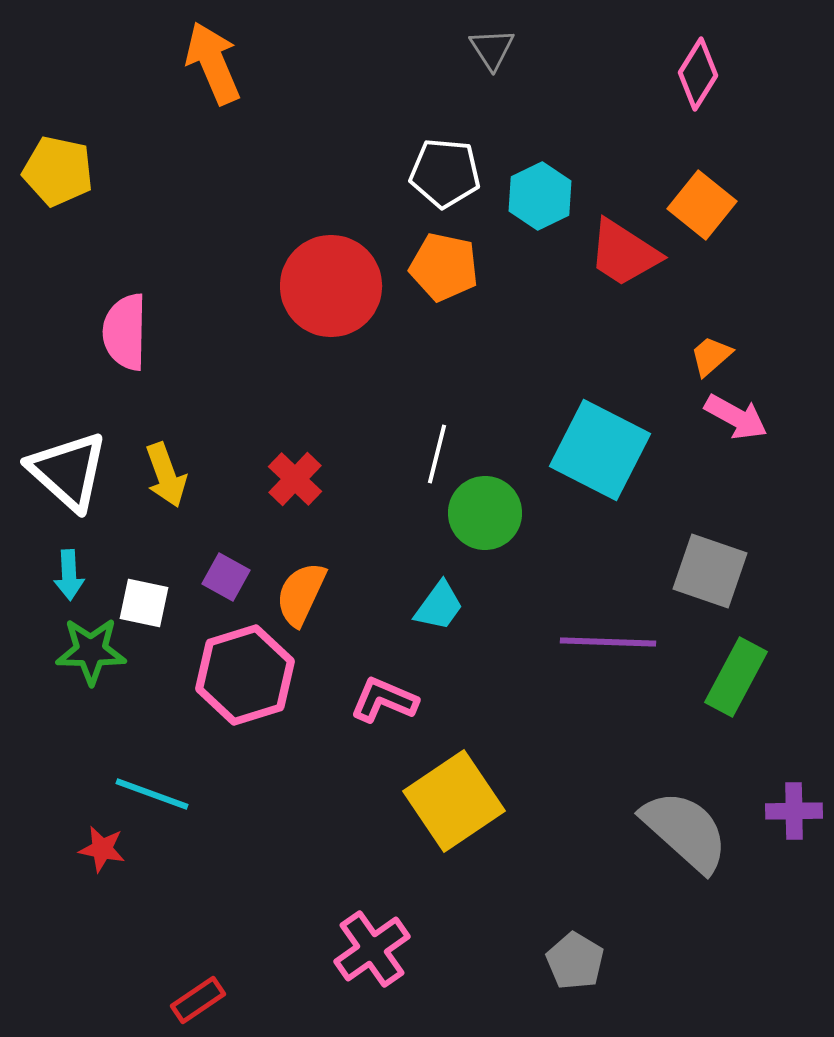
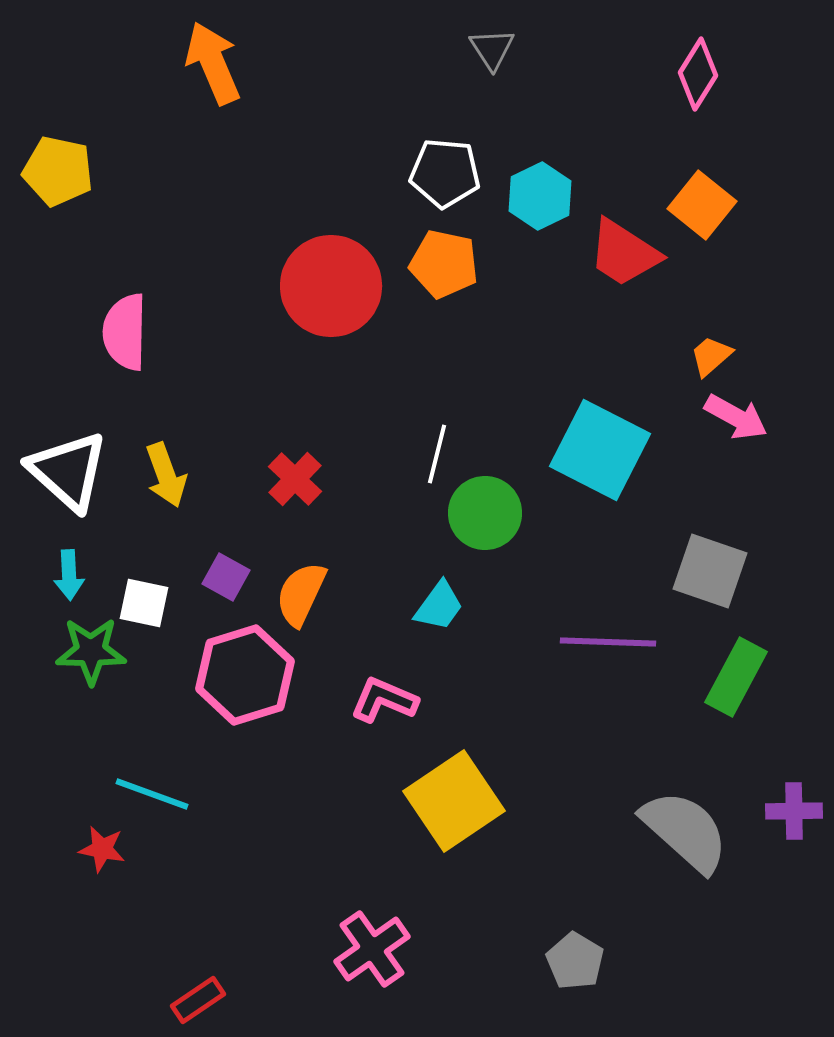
orange pentagon: moved 3 px up
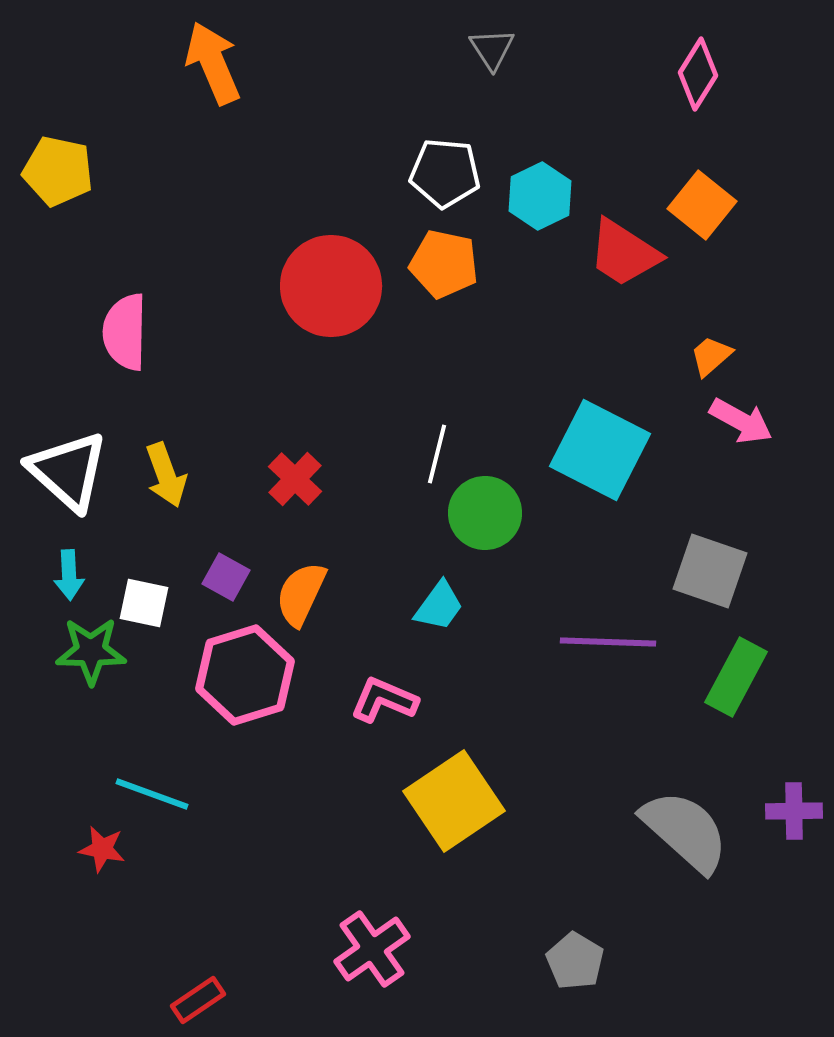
pink arrow: moved 5 px right, 4 px down
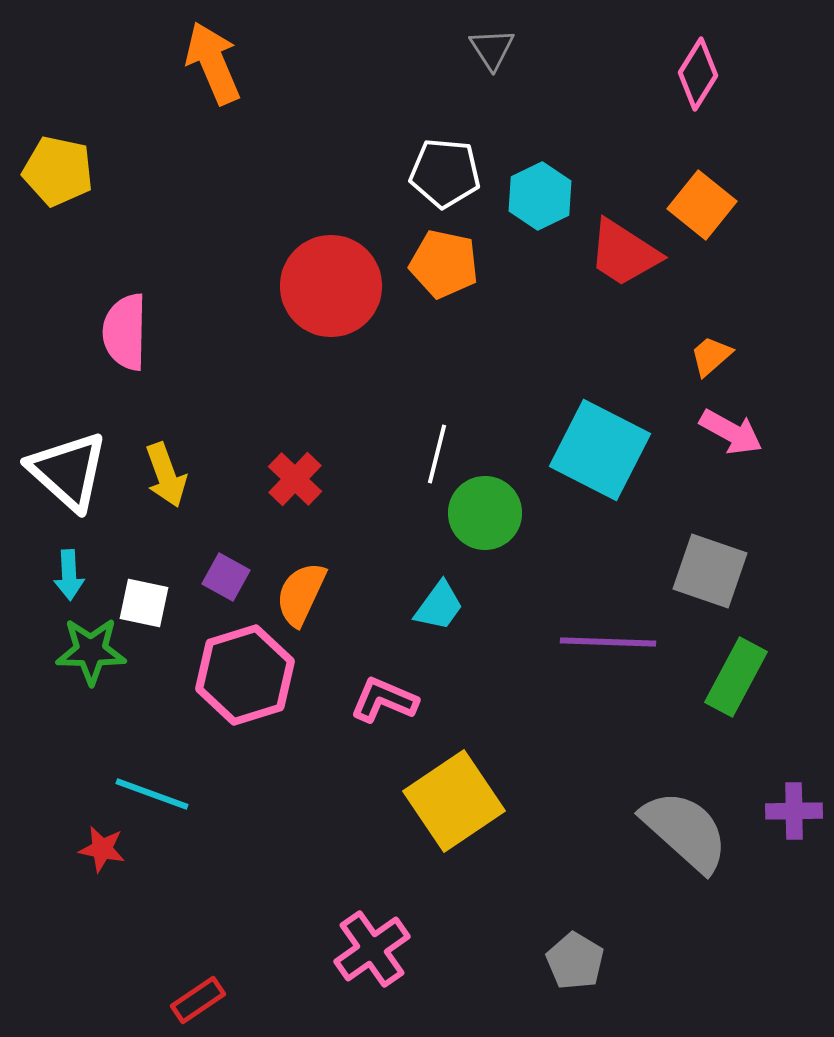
pink arrow: moved 10 px left, 11 px down
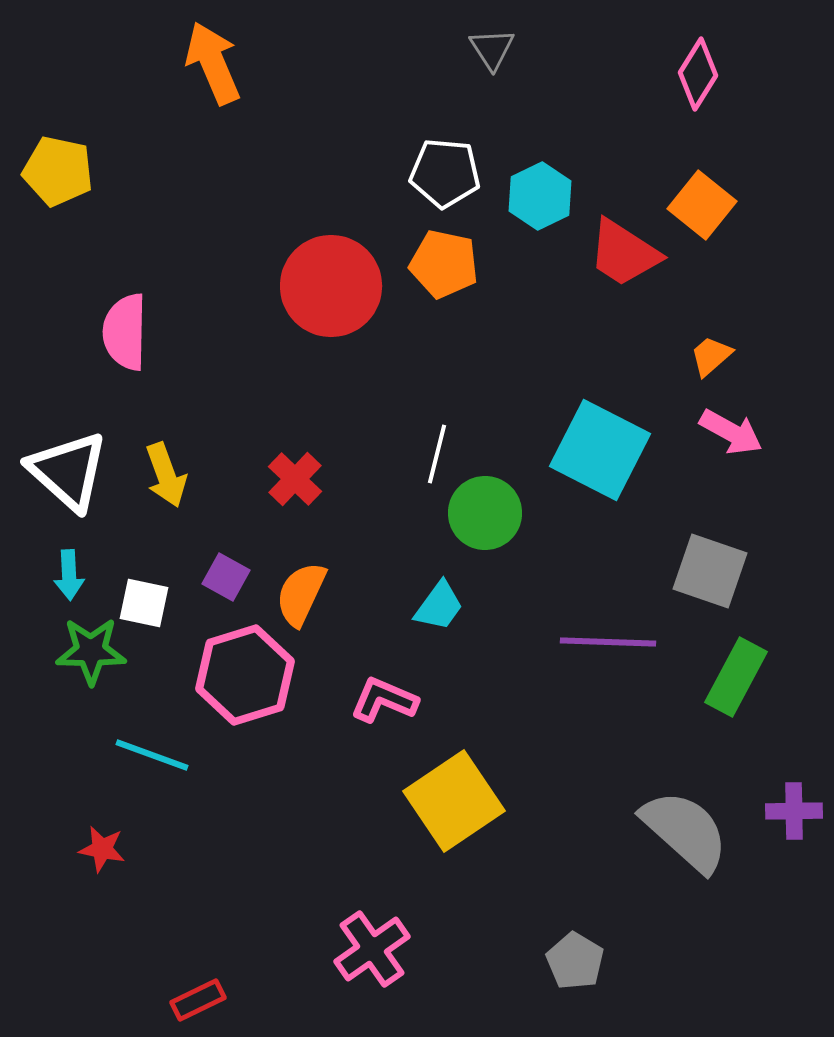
cyan line: moved 39 px up
red rectangle: rotated 8 degrees clockwise
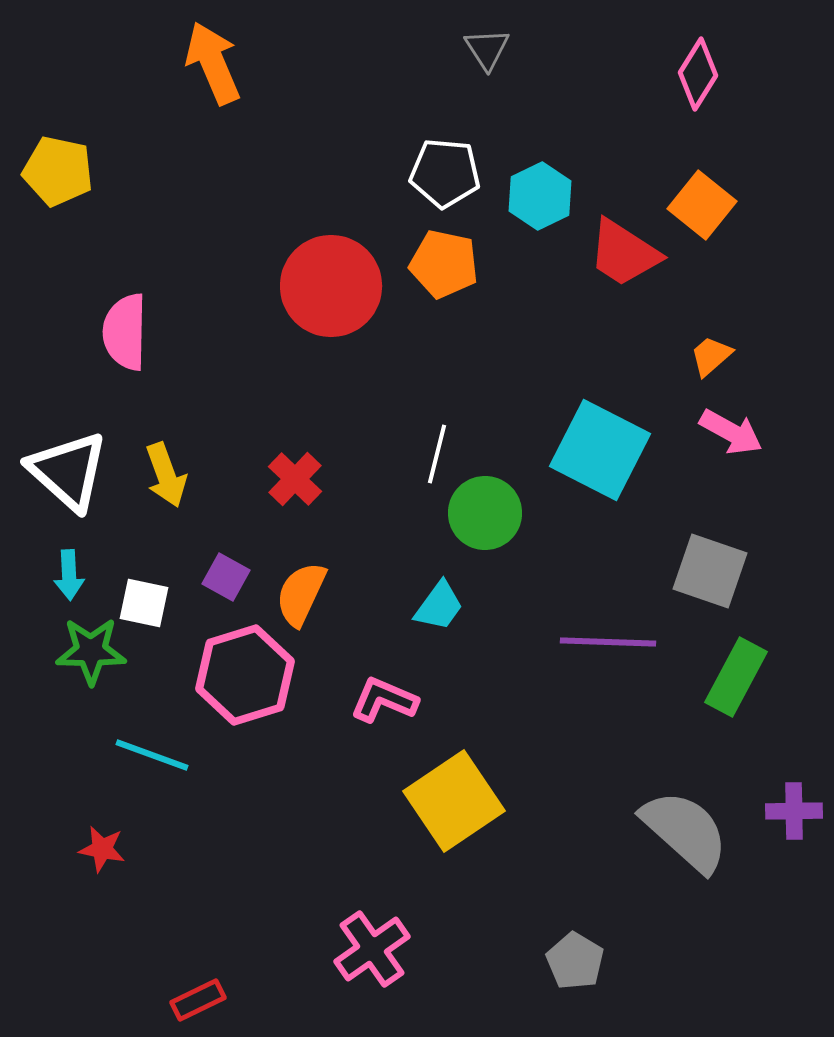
gray triangle: moved 5 px left
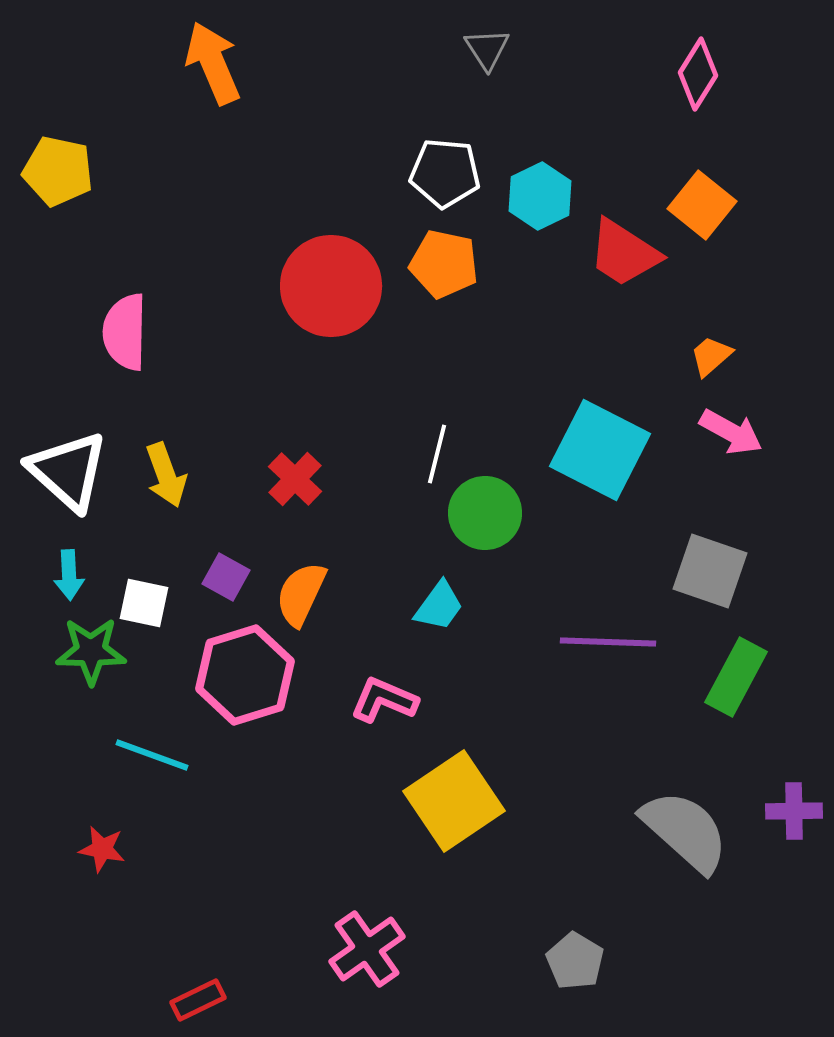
pink cross: moved 5 px left
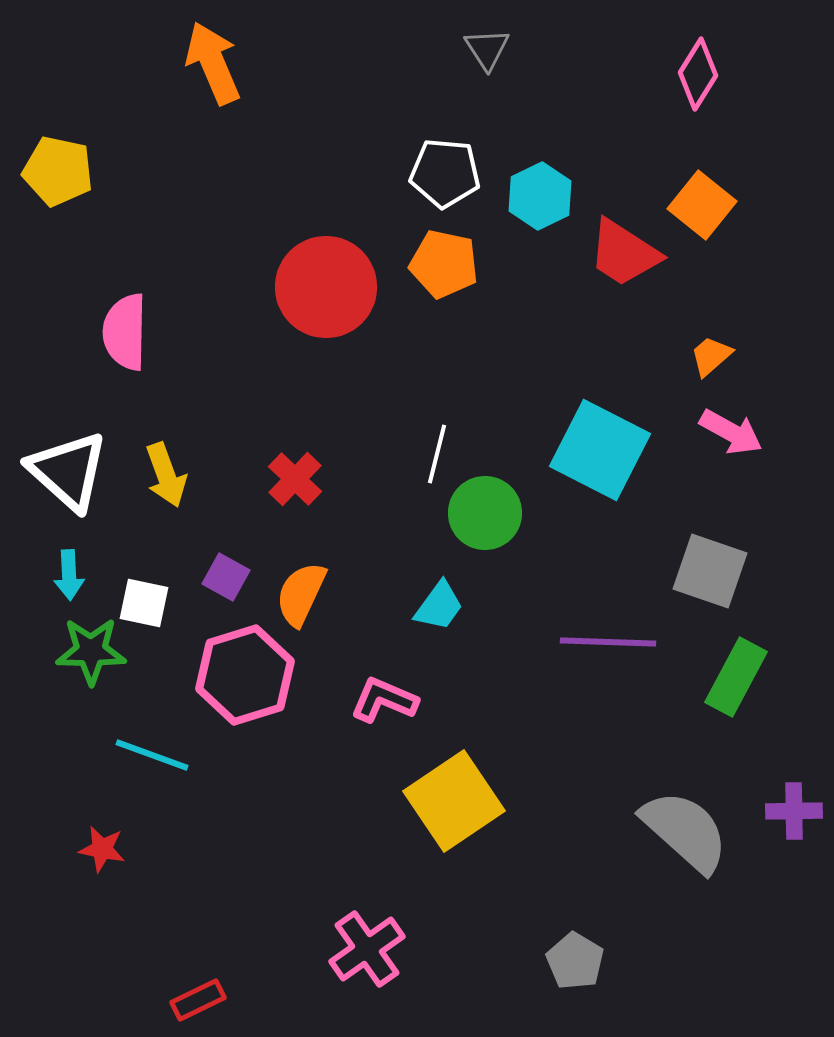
red circle: moved 5 px left, 1 px down
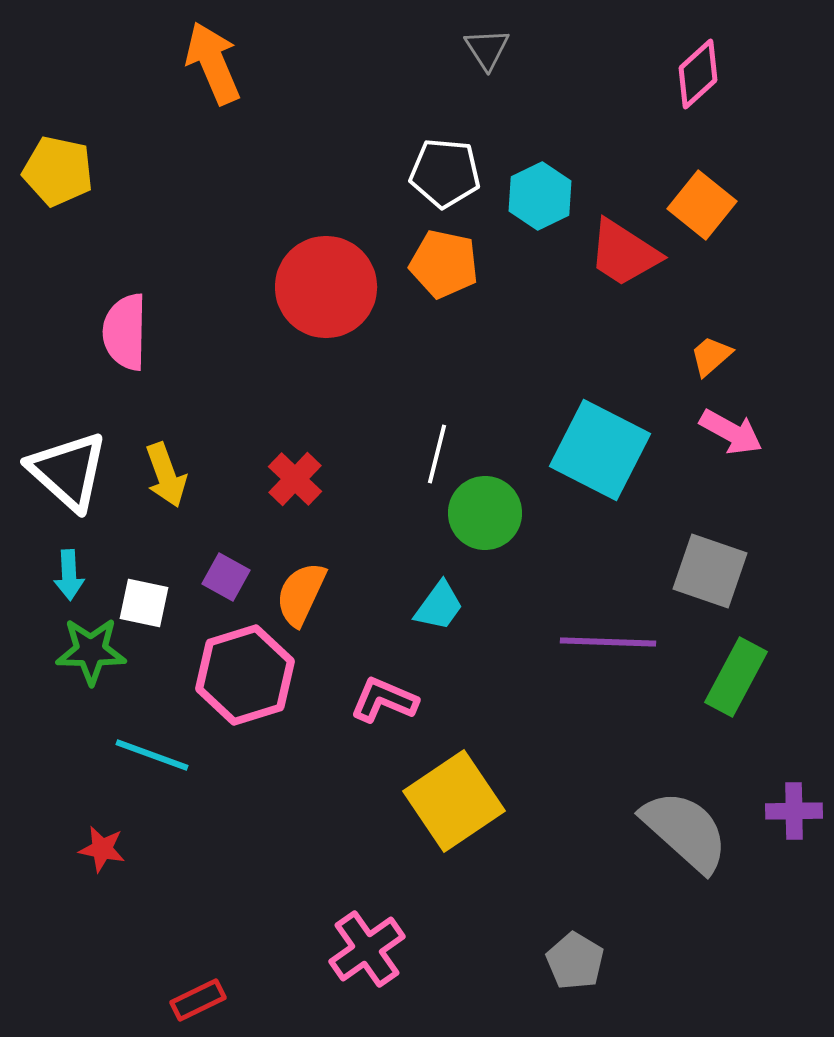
pink diamond: rotated 16 degrees clockwise
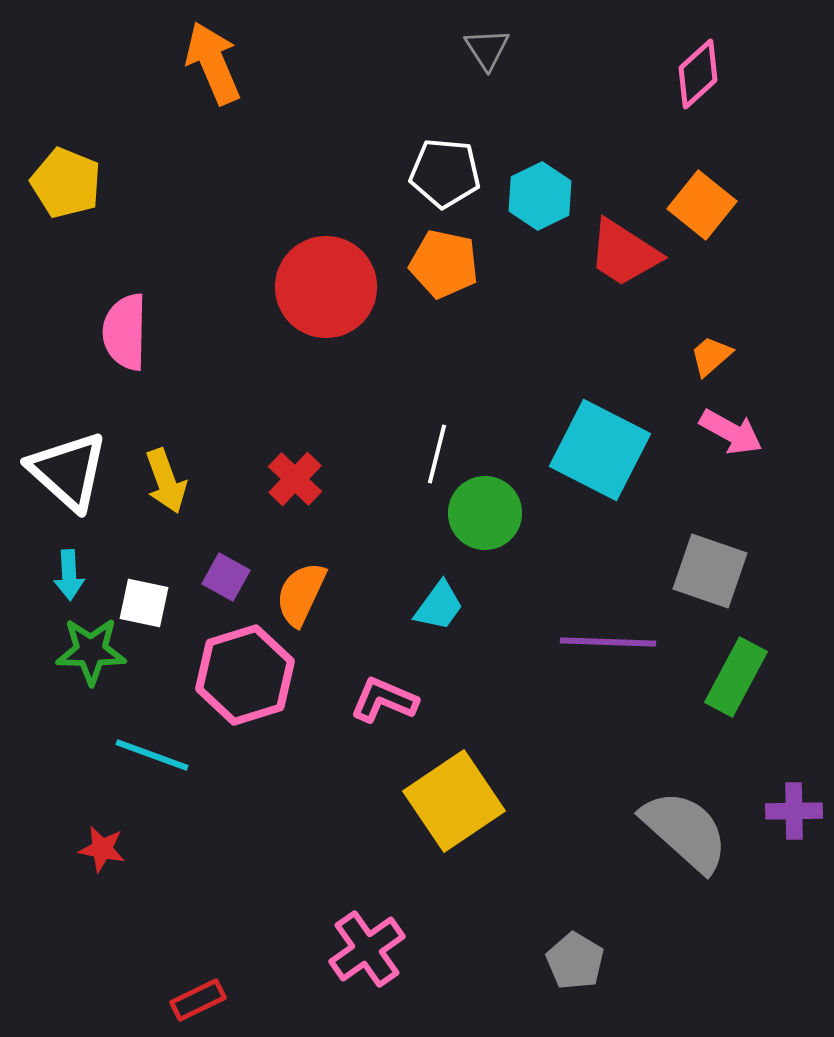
yellow pentagon: moved 8 px right, 12 px down; rotated 10 degrees clockwise
yellow arrow: moved 6 px down
